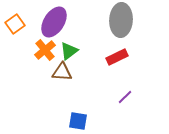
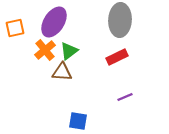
gray ellipse: moved 1 px left
orange square: moved 4 px down; rotated 24 degrees clockwise
purple line: rotated 21 degrees clockwise
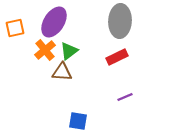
gray ellipse: moved 1 px down
